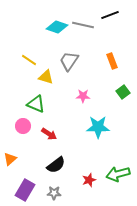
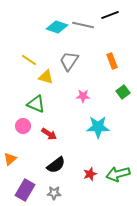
red star: moved 1 px right, 6 px up
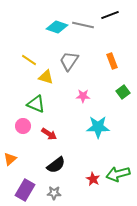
red star: moved 3 px right, 5 px down; rotated 24 degrees counterclockwise
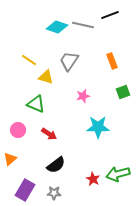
green square: rotated 16 degrees clockwise
pink star: rotated 16 degrees counterclockwise
pink circle: moved 5 px left, 4 px down
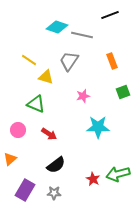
gray line: moved 1 px left, 10 px down
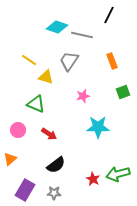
black line: moved 1 px left; rotated 42 degrees counterclockwise
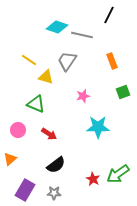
gray trapezoid: moved 2 px left
green arrow: rotated 20 degrees counterclockwise
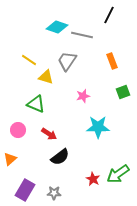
black semicircle: moved 4 px right, 8 px up
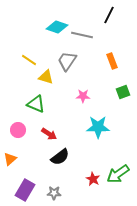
pink star: rotated 16 degrees clockwise
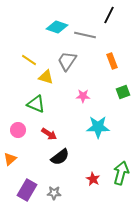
gray line: moved 3 px right
green arrow: moved 3 px right, 1 px up; rotated 140 degrees clockwise
purple rectangle: moved 2 px right
